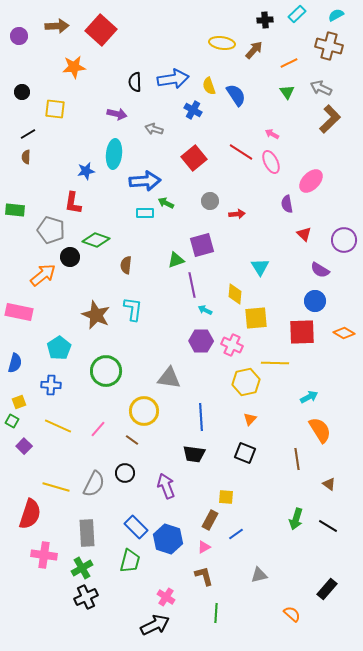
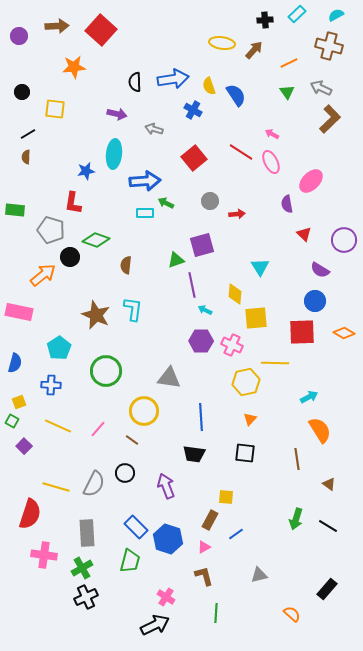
black square at (245, 453): rotated 15 degrees counterclockwise
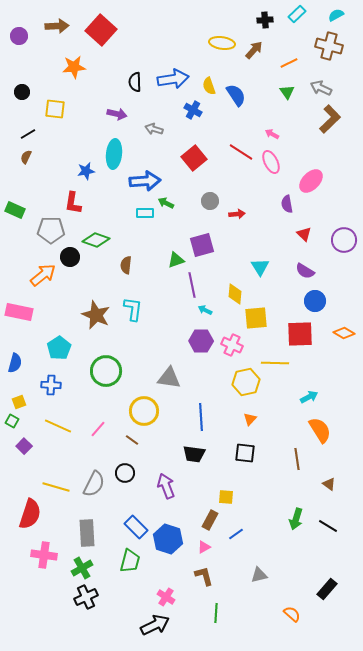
brown semicircle at (26, 157): rotated 24 degrees clockwise
green rectangle at (15, 210): rotated 18 degrees clockwise
gray pentagon at (51, 230): rotated 16 degrees counterclockwise
purple semicircle at (320, 270): moved 15 px left, 1 px down
red square at (302, 332): moved 2 px left, 2 px down
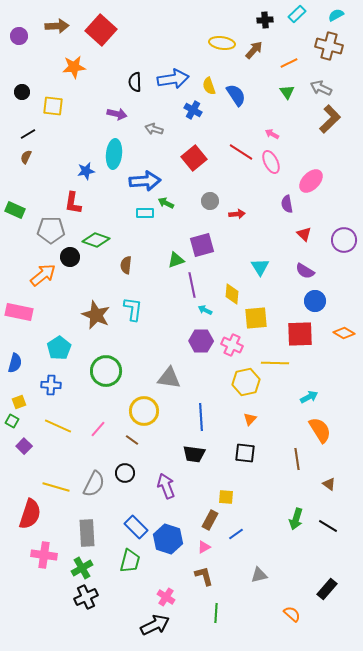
yellow square at (55, 109): moved 2 px left, 3 px up
yellow diamond at (235, 294): moved 3 px left
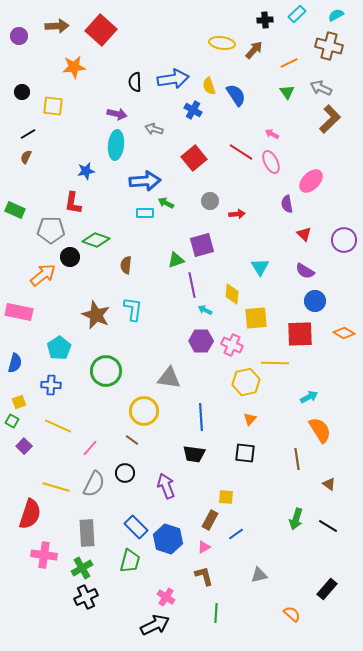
cyan ellipse at (114, 154): moved 2 px right, 9 px up
pink line at (98, 429): moved 8 px left, 19 px down
